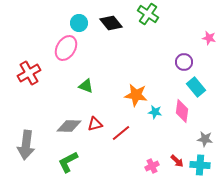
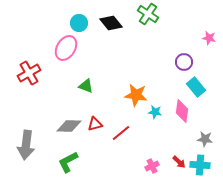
red arrow: moved 2 px right, 1 px down
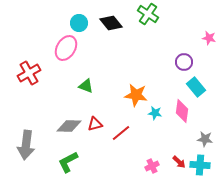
cyan star: moved 1 px down
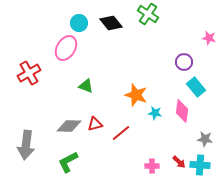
orange star: rotated 10 degrees clockwise
pink cross: rotated 24 degrees clockwise
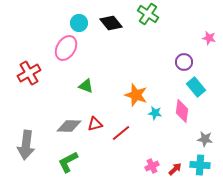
red arrow: moved 4 px left, 7 px down; rotated 88 degrees counterclockwise
pink cross: rotated 24 degrees counterclockwise
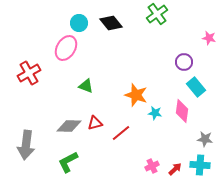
green cross: moved 9 px right; rotated 20 degrees clockwise
red triangle: moved 1 px up
